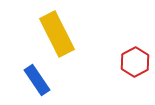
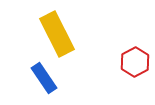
blue rectangle: moved 7 px right, 2 px up
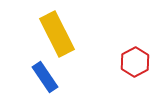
blue rectangle: moved 1 px right, 1 px up
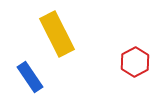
blue rectangle: moved 15 px left
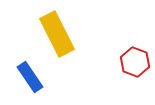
red hexagon: rotated 12 degrees counterclockwise
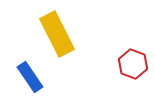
red hexagon: moved 2 px left, 2 px down
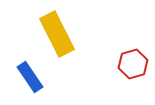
red hexagon: rotated 24 degrees clockwise
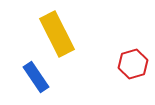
blue rectangle: moved 6 px right
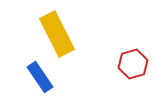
blue rectangle: moved 4 px right
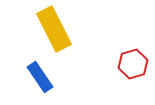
yellow rectangle: moved 3 px left, 5 px up
